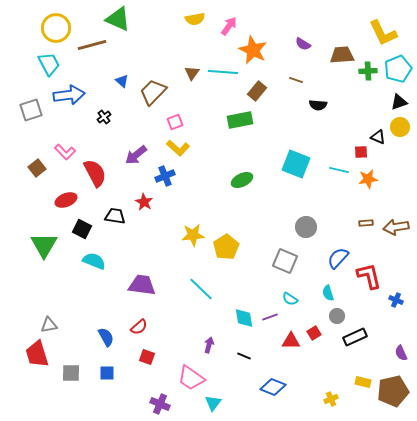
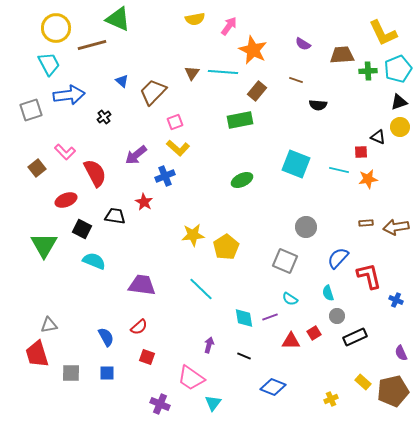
yellow rectangle at (363, 382): rotated 28 degrees clockwise
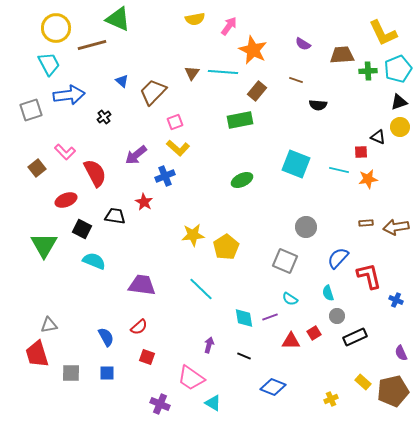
cyan triangle at (213, 403): rotated 36 degrees counterclockwise
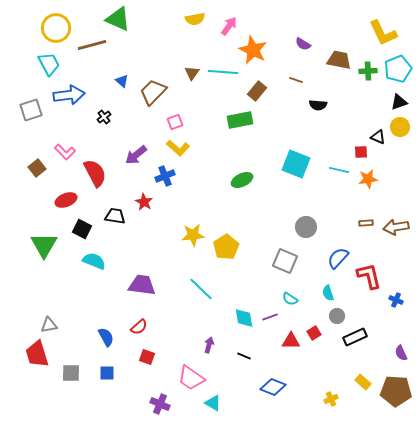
brown trapezoid at (342, 55): moved 3 px left, 5 px down; rotated 15 degrees clockwise
brown pentagon at (393, 391): moved 3 px right; rotated 16 degrees clockwise
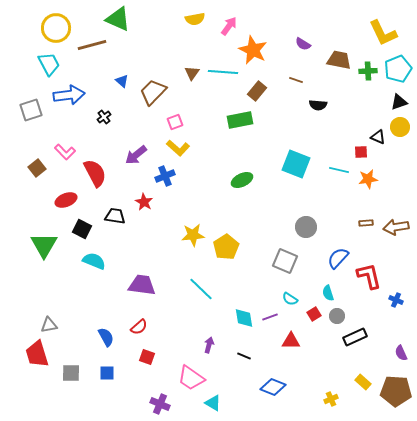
red square at (314, 333): moved 19 px up
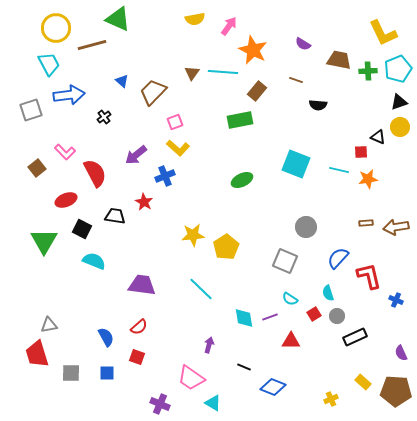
green triangle at (44, 245): moved 4 px up
black line at (244, 356): moved 11 px down
red square at (147, 357): moved 10 px left
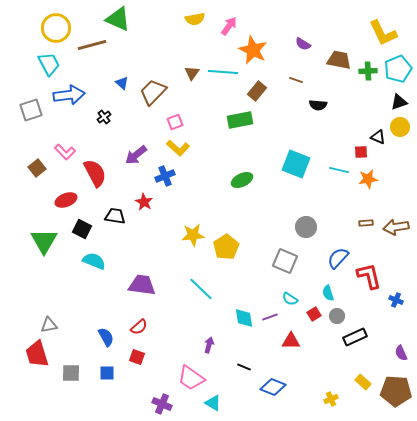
blue triangle at (122, 81): moved 2 px down
purple cross at (160, 404): moved 2 px right
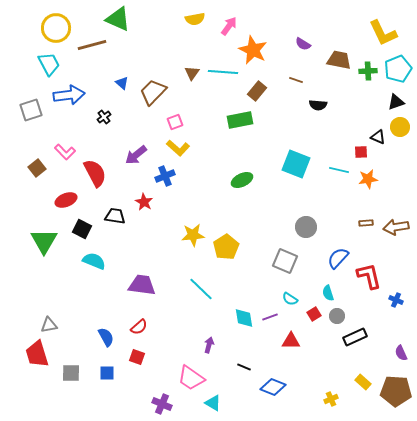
black triangle at (399, 102): moved 3 px left
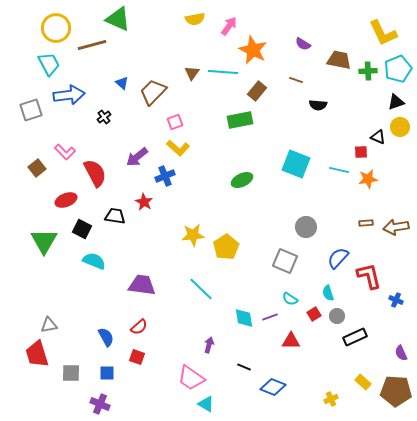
purple arrow at (136, 155): moved 1 px right, 2 px down
cyan triangle at (213, 403): moved 7 px left, 1 px down
purple cross at (162, 404): moved 62 px left
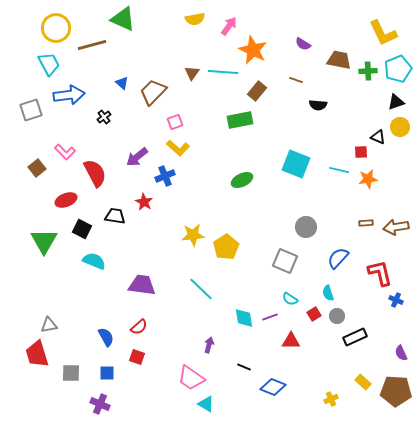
green triangle at (118, 19): moved 5 px right
red L-shape at (369, 276): moved 11 px right, 3 px up
